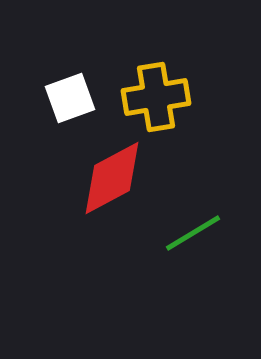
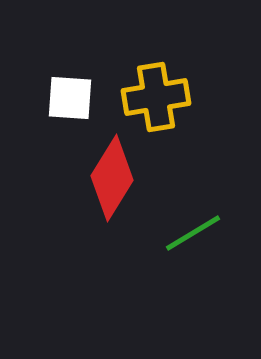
white square: rotated 24 degrees clockwise
red diamond: rotated 30 degrees counterclockwise
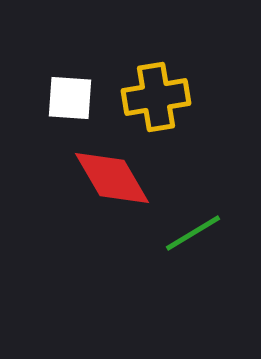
red diamond: rotated 62 degrees counterclockwise
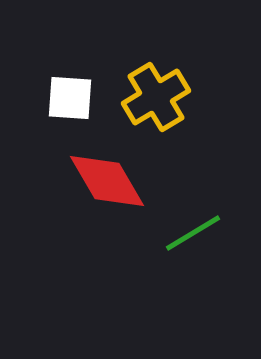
yellow cross: rotated 22 degrees counterclockwise
red diamond: moved 5 px left, 3 px down
